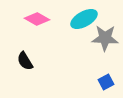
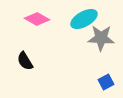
gray star: moved 4 px left
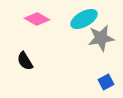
gray star: rotated 12 degrees counterclockwise
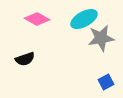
black semicircle: moved 2 px up; rotated 78 degrees counterclockwise
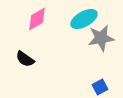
pink diamond: rotated 60 degrees counterclockwise
black semicircle: rotated 54 degrees clockwise
blue square: moved 6 px left, 5 px down
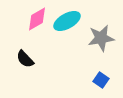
cyan ellipse: moved 17 px left, 2 px down
black semicircle: rotated 12 degrees clockwise
blue square: moved 1 px right, 7 px up; rotated 28 degrees counterclockwise
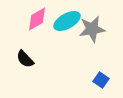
gray star: moved 9 px left, 9 px up
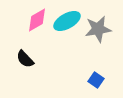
pink diamond: moved 1 px down
gray star: moved 6 px right
blue square: moved 5 px left
